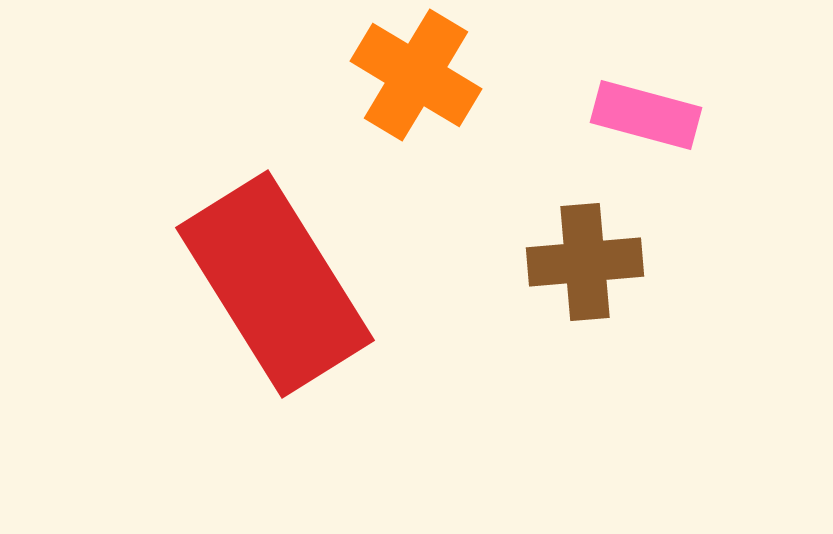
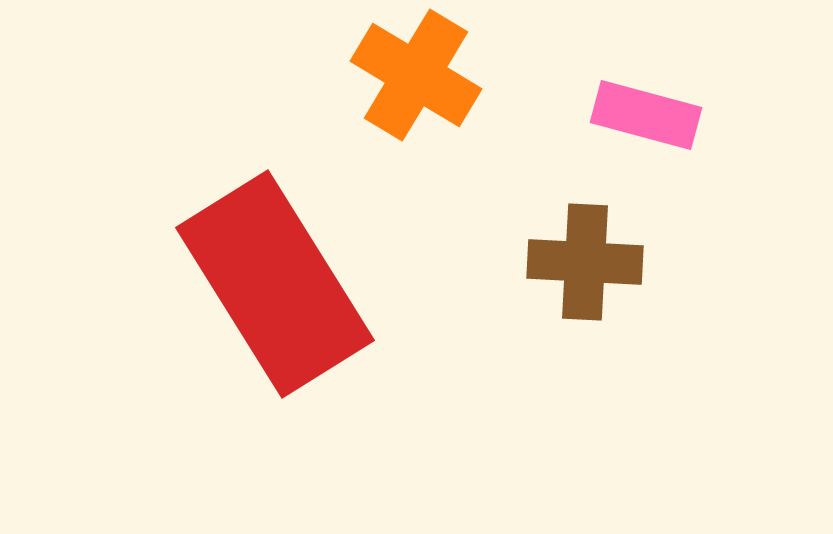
brown cross: rotated 8 degrees clockwise
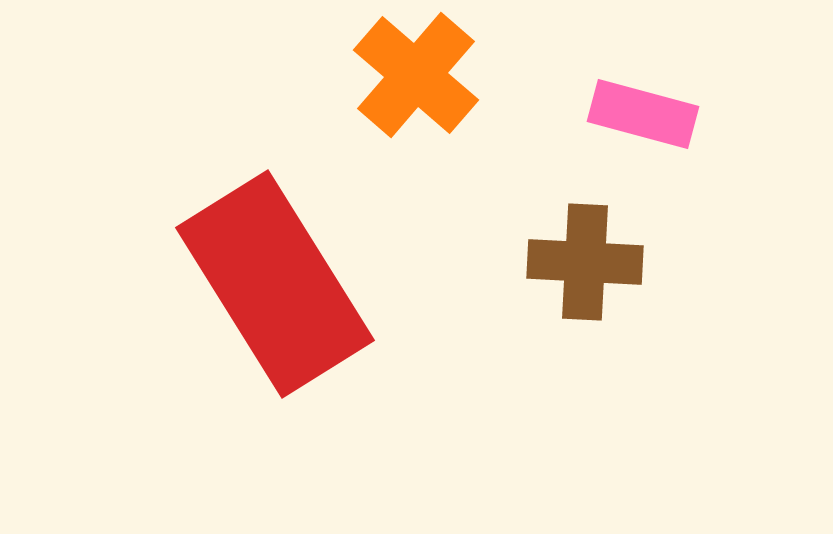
orange cross: rotated 10 degrees clockwise
pink rectangle: moved 3 px left, 1 px up
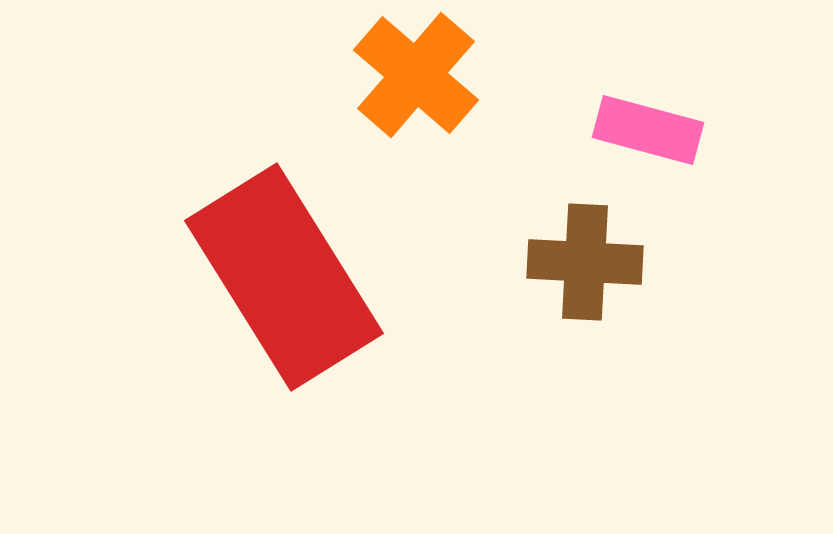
pink rectangle: moved 5 px right, 16 px down
red rectangle: moved 9 px right, 7 px up
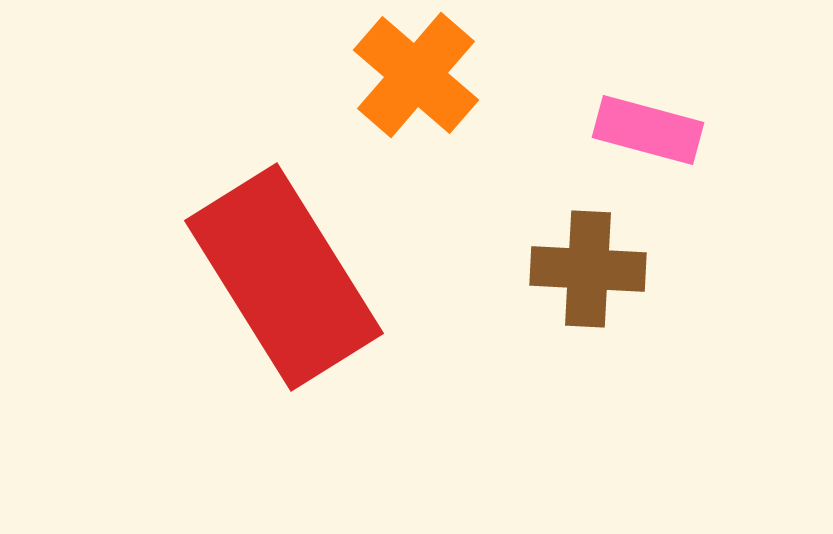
brown cross: moved 3 px right, 7 px down
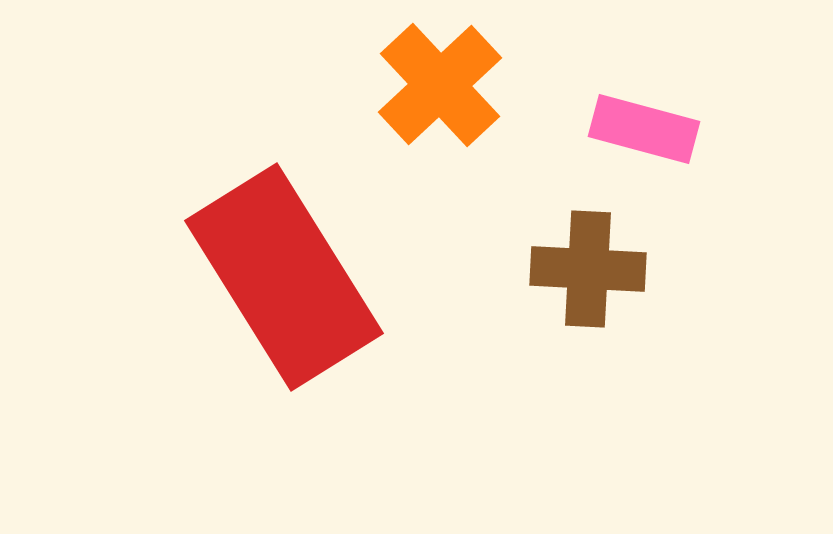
orange cross: moved 24 px right, 10 px down; rotated 6 degrees clockwise
pink rectangle: moved 4 px left, 1 px up
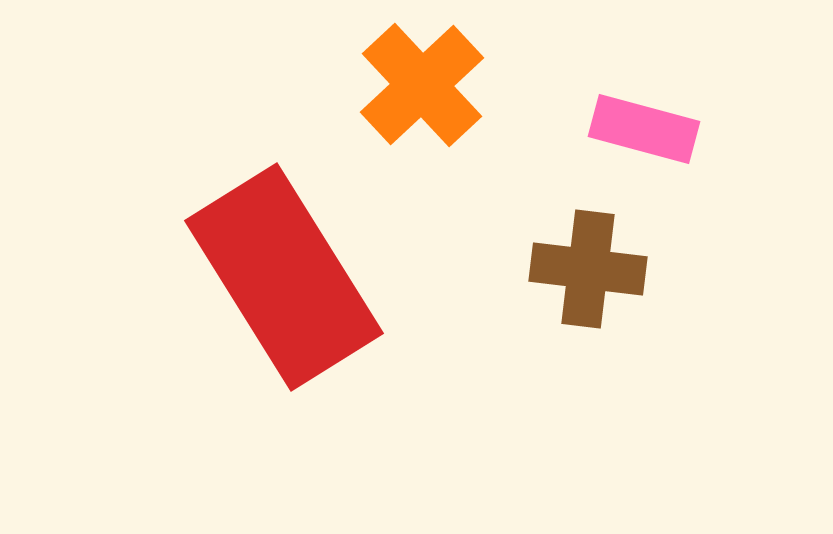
orange cross: moved 18 px left
brown cross: rotated 4 degrees clockwise
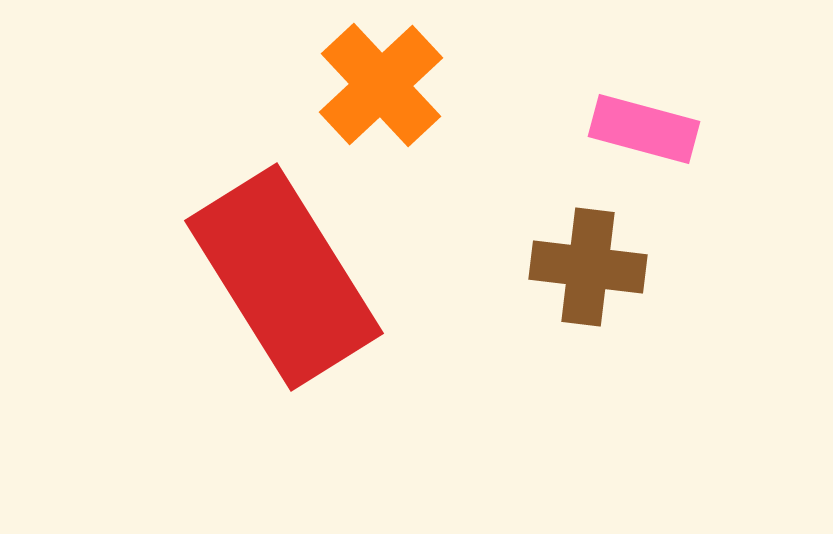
orange cross: moved 41 px left
brown cross: moved 2 px up
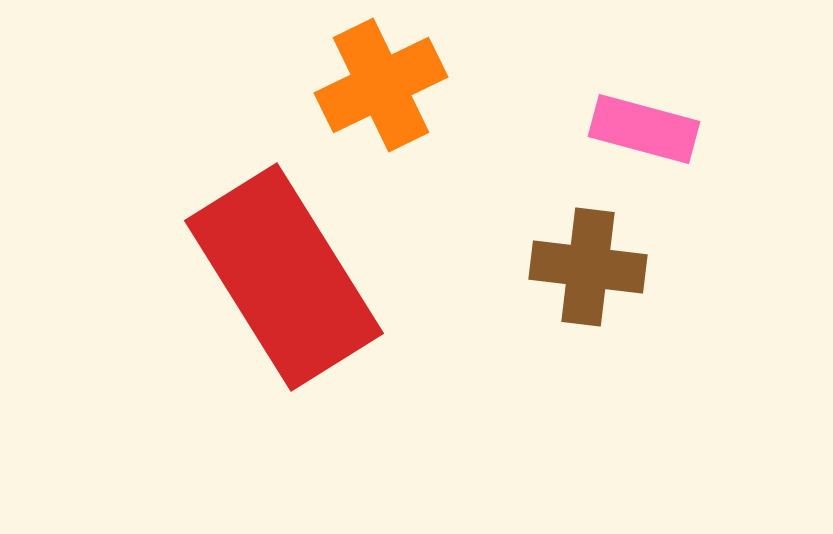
orange cross: rotated 17 degrees clockwise
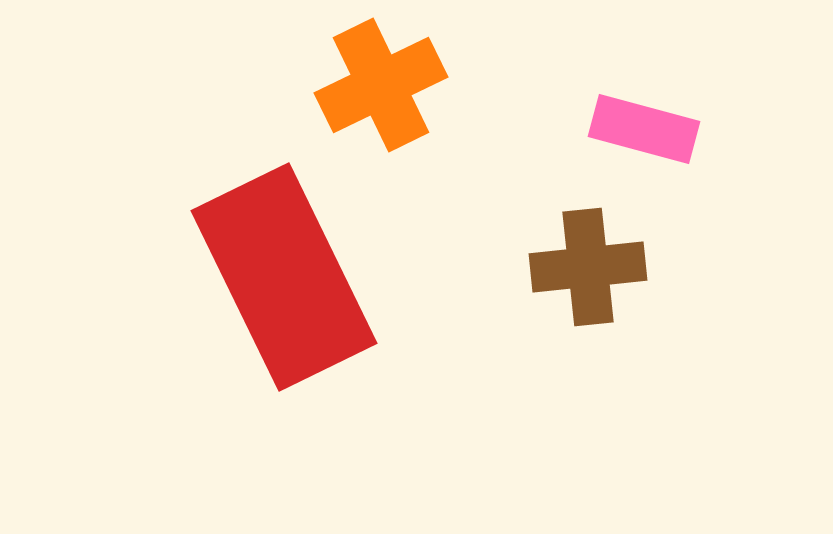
brown cross: rotated 13 degrees counterclockwise
red rectangle: rotated 6 degrees clockwise
